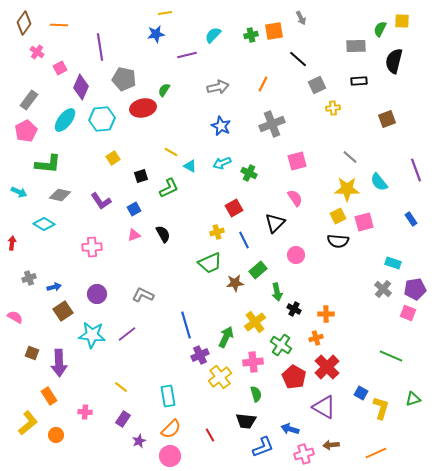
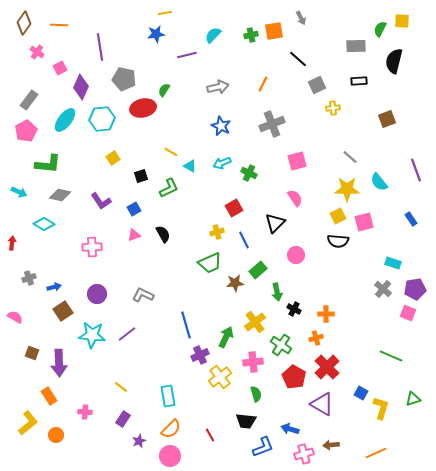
purple triangle at (324, 407): moved 2 px left, 3 px up
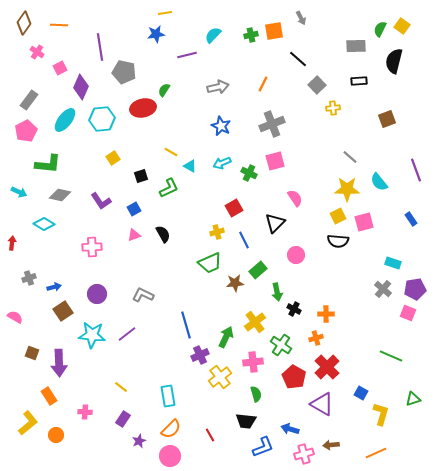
yellow square at (402, 21): moved 5 px down; rotated 35 degrees clockwise
gray pentagon at (124, 79): moved 7 px up
gray square at (317, 85): rotated 18 degrees counterclockwise
pink square at (297, 161): moved 22 px left
yellow L-shape at (381, 408): moved 6 px down
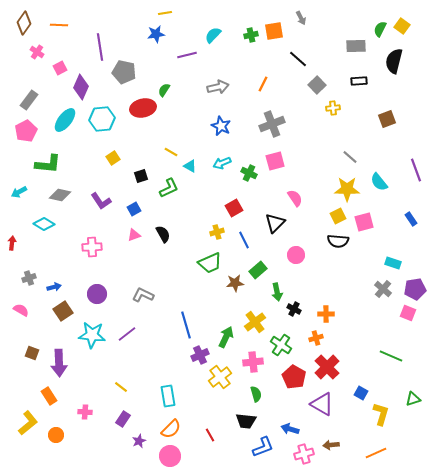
cyan arrow at (19, 192): rotated 126 degrees clockwise
pink semicircle at (15, 317): moved 6 px right, 7 px up
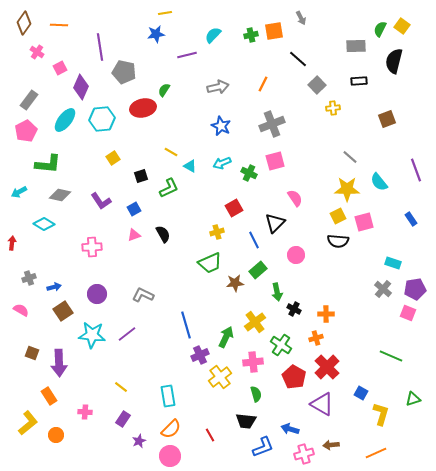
blue line at (244, 240): moved 10 px right
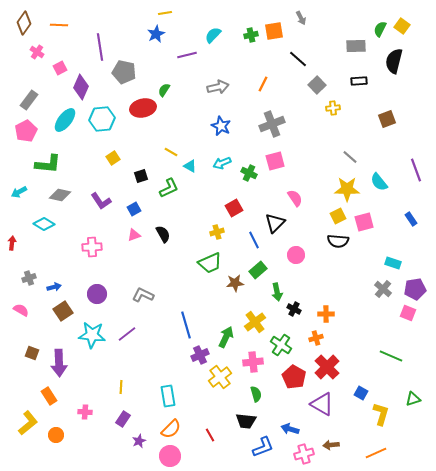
blue star at (156, 34): rotated 18 degrees counterclockwise
yellow line at (121, 387): rotated 56 degrees clockwise
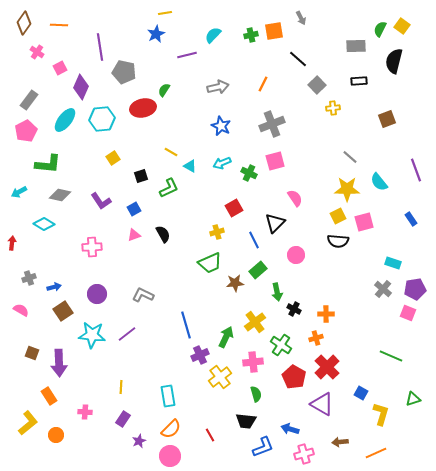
brown arrow at (331, 445): moved 9 px right, 3 px up
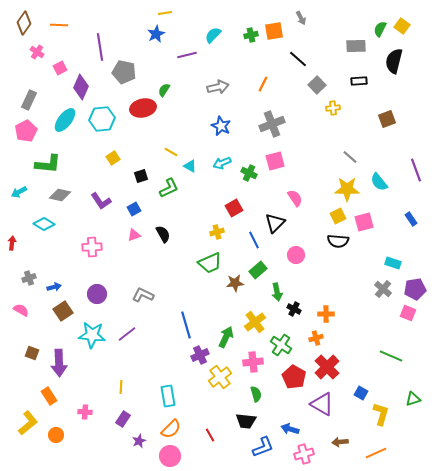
gray rectangle at (29, 100): rotated 12 degrees counterclockwise
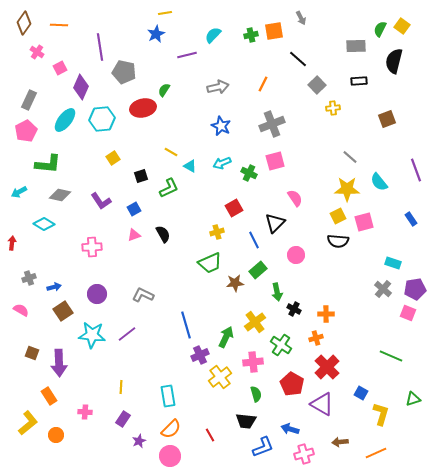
red pentagon at (294, 377): moved 2 px left, 7 px down
